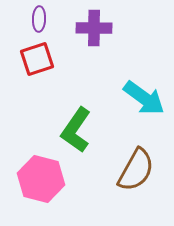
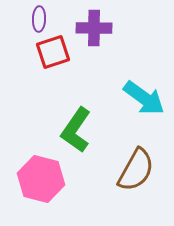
red square: moved 16 px right, 7 px up
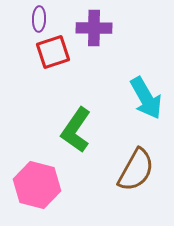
cyan arrow: moved 2 px right; rotated 24 degrees clockwise
pink hexagon: moved 4 px left, 6 px down
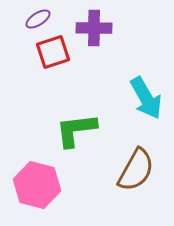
purple ellipse: moved 1 px left; rotated 55 degrees clockwise
green L-shape: rotated 48 degrees clockwise
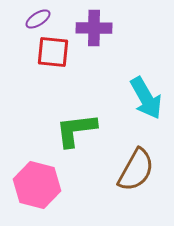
red square: rotated 24 degrees clockwise
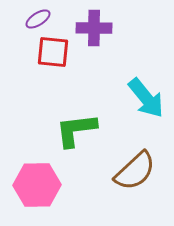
cyan arrow: rotated 9 degrees counterclockwise
brown semicircle: moved 1 px left, 1 px down; rotated 18 degrees clockwise
pink hexagon: rotated 15 degrees counterclockwise
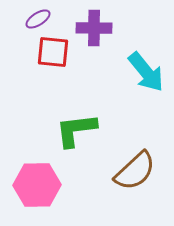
cyan arrow: moved 26 px up
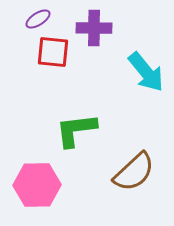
brown semicircle: moved 1 px left, 1 px down
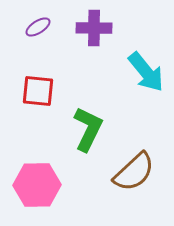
purple ellipse: moved 8 px down
red square: moved 15 px left, 39 px down
green L-shape: moved 12 px right, 1 px up; rotated 123 degrees clockwise
